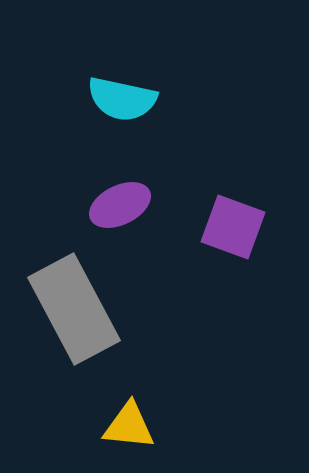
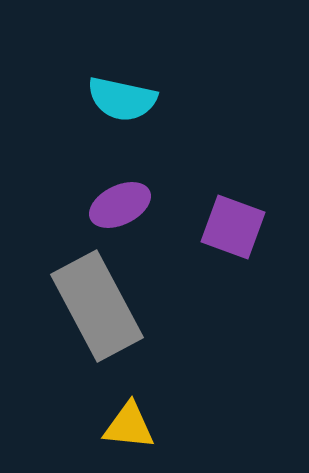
gray rectangle: moved 23 px right, 3 px up
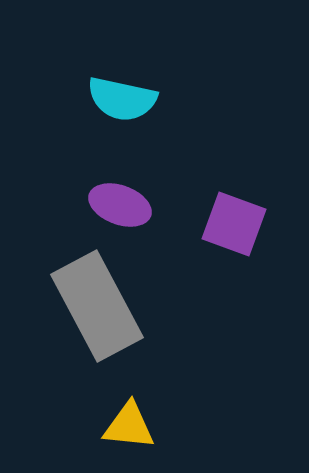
purple ellipse: rotated 46 degrees clockwise
purple square: moved 1 px right, 3 px up
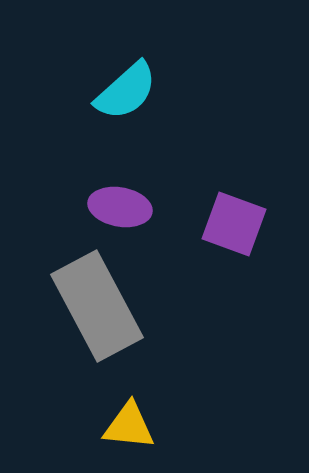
cyan semicircle: moved 4 px right, 8 px up; rotated 54 degrees counterclockwise
purple ellipse: moved 2 px down; rotated 10 degrees counterclockwise
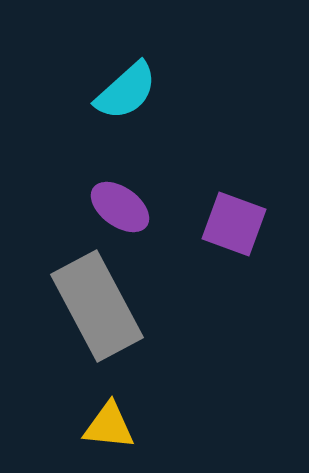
purple ellipse: rotated 26 degrees clockwise
yellow triangle: moved 20 px left
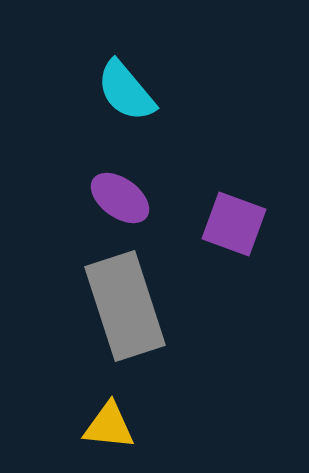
cyan semicircle: rotated 92 degrees clockwise
purple ellipse: moved 9 px up
gray rectangle: moved 28 px right; rotated 10 degrees clockwise
